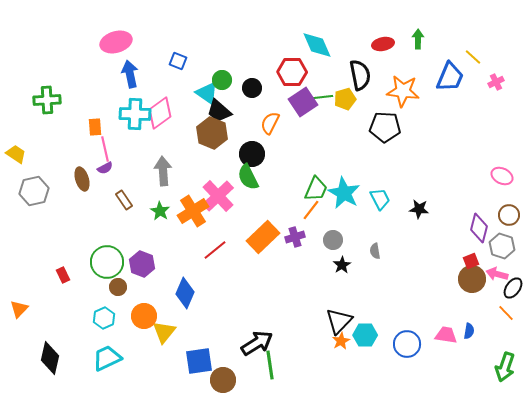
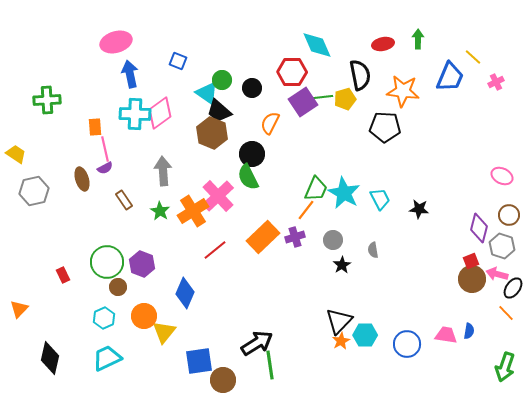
orange line at (311, 210): moved 5 px left
gray semicircle at (375, 251): moved 2 px left, 1 px up
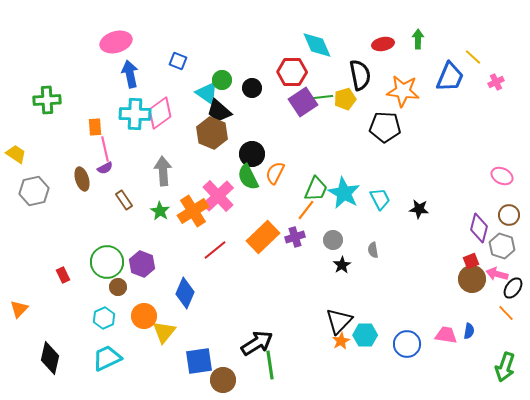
orange semicircle at (270, 123): moved 5 px right, 50 px down
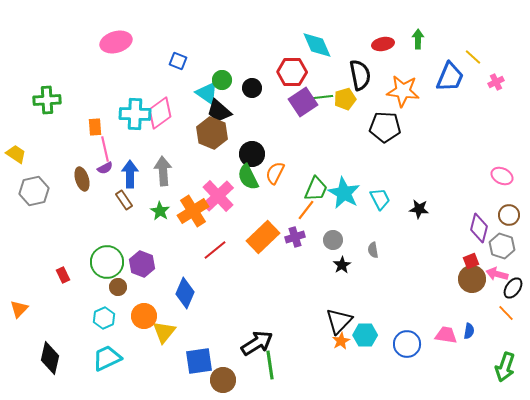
blue arrow at (130, 74): moved 100 px down; rotated 12 degrees clockwise
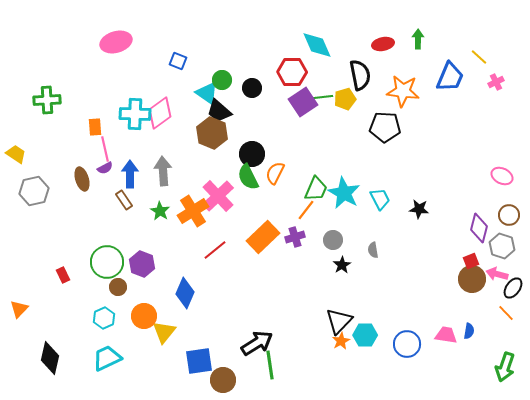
yellow line at (473, 57): moved 6 px right
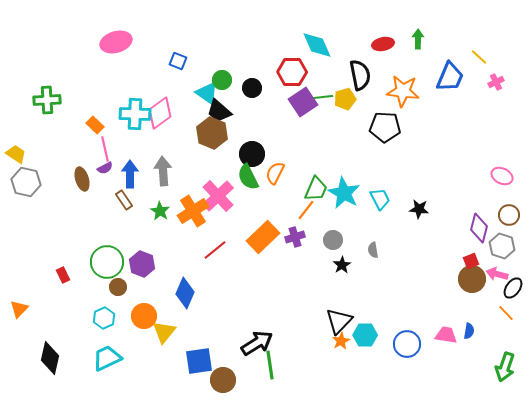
orange rectangle at (95, 127): moved 2 px up; rotated 42 degrees counterclockwise
gray hexagon at (34, 191): moved 8 px left, 9 px up; rotated 24 degrees clockwise
